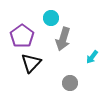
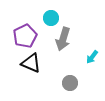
purple pentagon: moved 3 px right; rotated 10 degrees clockwise
black triangle: rotated 50 degrees counterclockwise
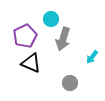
cyan circle: moved 1 px down
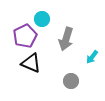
cyan circle: moved 9 px left
gray arrow: moved 3 px right
gray circle: moved 1 px right, 2 px up
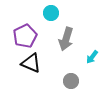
cyan circle: moved 9 px right, 6 px up
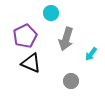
cyan arrow: moved 1 px left, 3 px up
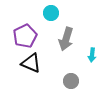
cyan arrow: moved 1 px right, 1 px down; rotated 32 degrees counterclockwise
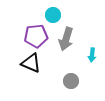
cyan circle: moved 2 px right, 2 px down
purple pentagon: moved 11 px right; rotated 20 degrees clockwise
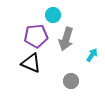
cyan arrow: rotated 152 degrees counterclockwise
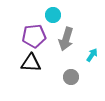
purple pentagon: moved 2 px left
black triangle: rotated 20 degrees counterclockwise
gray circle: moved 4 px up
